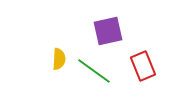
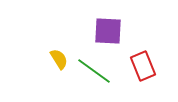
purple square: rotated 16 degrees clockwise
yellow semicircle: rotated 35 degrees counterclockwise
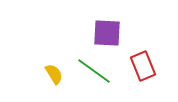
purple square: moved 1 px left, 2 px down
yellow semicircle: moved 5 px left, 15 px down
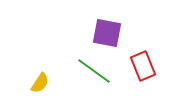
purple square: rotated 8 degrees clockwise
yellow semicircle: moved 14 px left, 9 px down; rotated 65 degrees clockwise
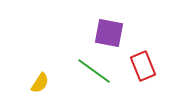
purple square: moved 2 px right
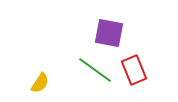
red rectangle: moved 9 px left, 4 px down
green line: moved 1 px right, 1 px up
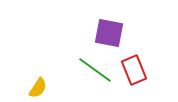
yellow semicircle: moved 2 px left, 5 px down
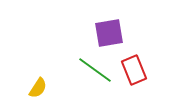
purple square: rotated 20 degrees counterclockwise
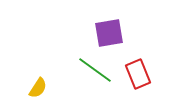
red rectangle: moved 4 px right, 4 px down
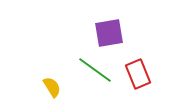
yellow semicircle: moved 14 px right, 1 px up; rotated 65 degrees counterclockwise
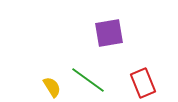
green line: moved 7 px left, 10 px down
red rectangle: moved 5 px right, 9 px down
